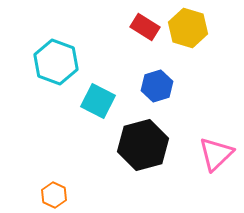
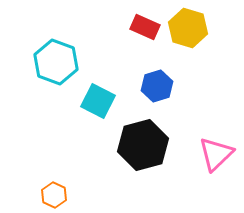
red rectangle: rotated 8 degrees counterclockwise
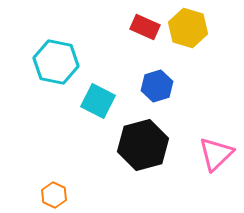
cyan hexagon: rotated 9 degrees counterclockwise
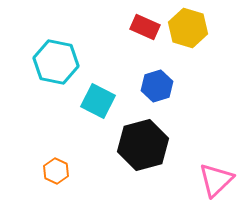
pink triangle: moved 26 px down
orange hexagon: moved 2 px right, 24 px up
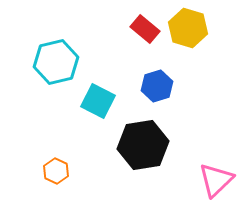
red rectangle: moved 2 px down; rotated 16 degrees clockwise
cyan hexagon: rotated 24 degrees counterclockwise
black hexagon: rotated 6 degrees clockwise
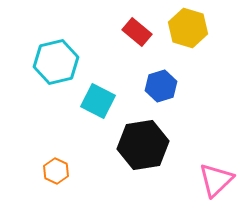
red rectangle: moved 8 px left, 3 px down
blue hexagon: moved 4 px right
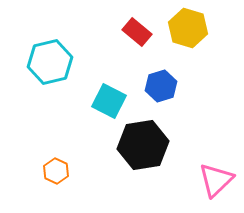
cyan hexagon: moved 6 px left
cyan square: moved 11 px right
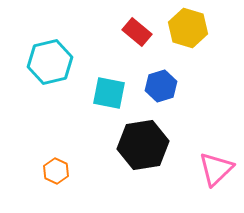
cyan square: moved 8 px up; rotated 16 degrees counterclockwise
pink triangle: moved 11 px up
